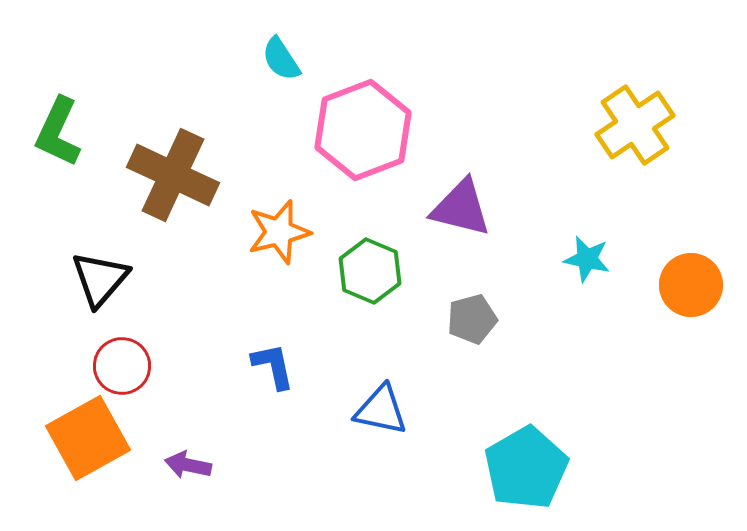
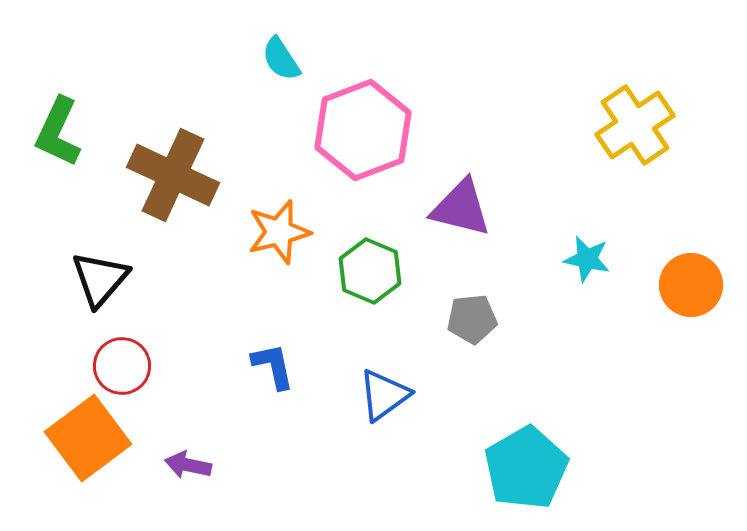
gray pentagon: rotated 9 degrees clockwise
blue triangle: moved 3 px right, 15 px up; rotated 48 degrees counterclockwise
orange square: rotated 8 degrees counterclockwise
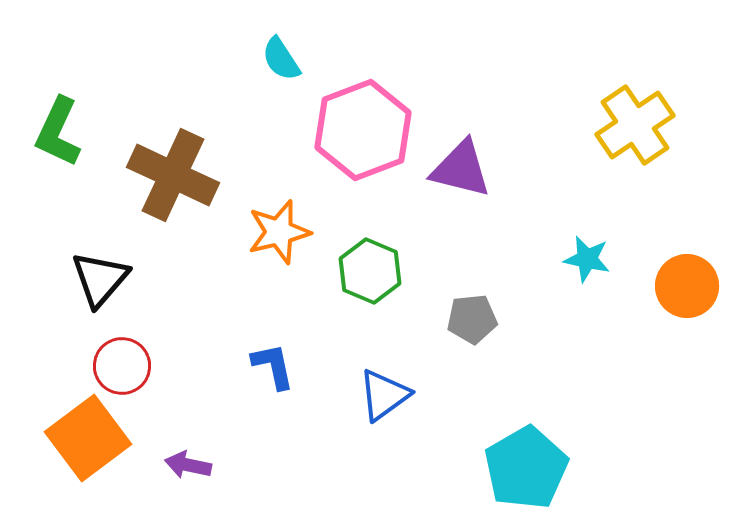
purple triangle: moved 39 px up
orange circle: moved 4 px left, 1 px down
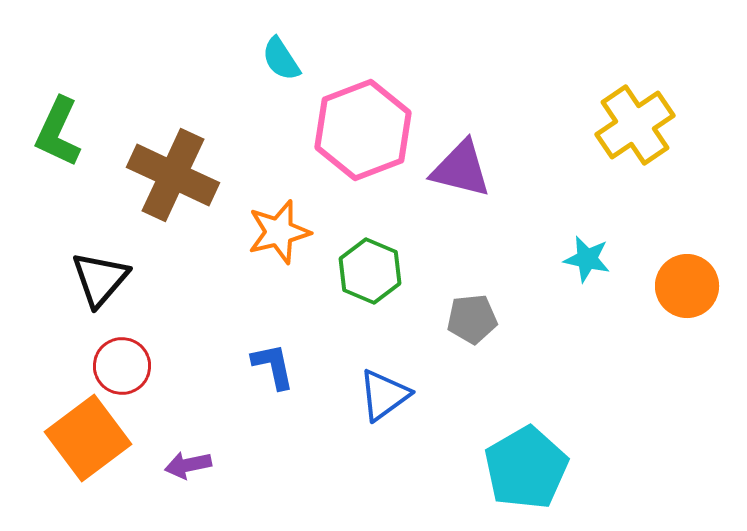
purple arrow: rotated 24 degrees counterclockwise
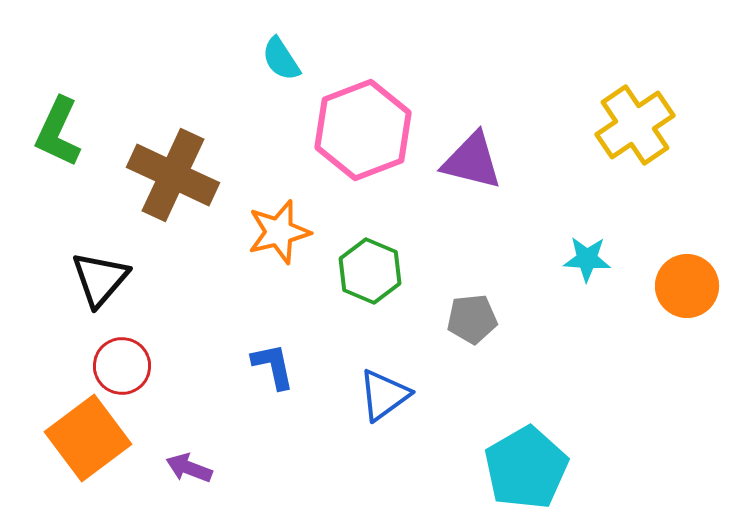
purple triangle: moved 11 px right, 8 px up
cyan star: rotated 9 degrees counterclockwise
purple arrow: moved 1 px right, 3 px down; rotated 33 degrees clockwise
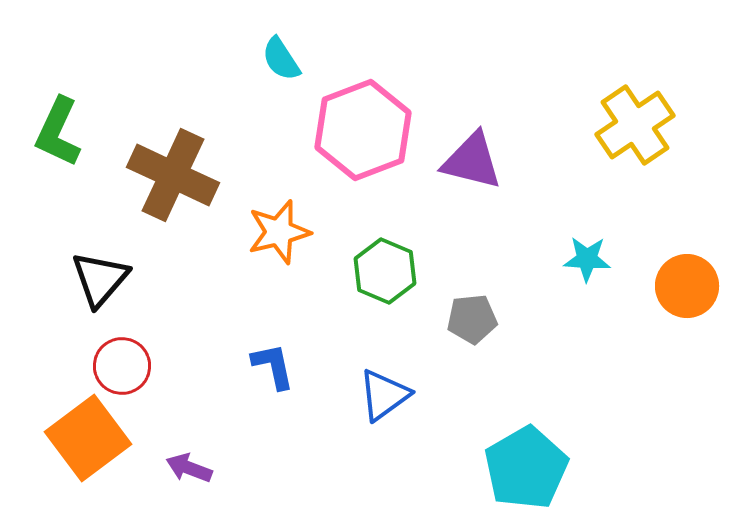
green hexagon: moved 15 px right
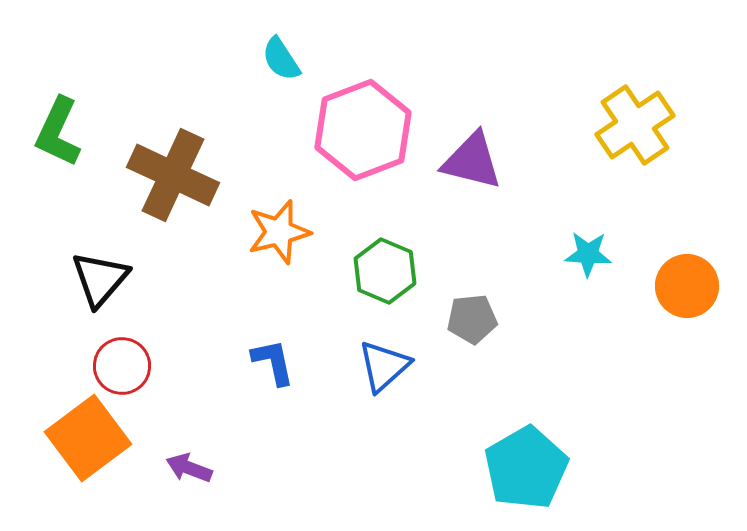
cyan star: moved 1 px right, 5 px up
blue L-shape: moved 4 px up
blue triangle: moved 29 px up; rotated 6 degrees counterclockwise
